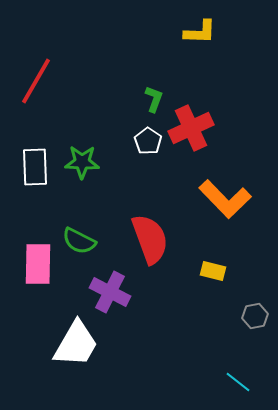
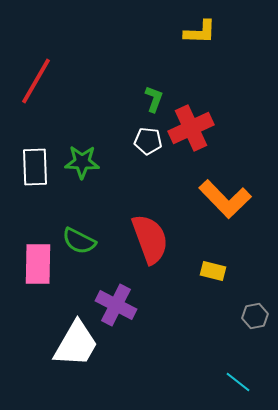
white pentagon: rotated 28 degrees counterclockwise
purple cross: moved 6 px right, 13 px down
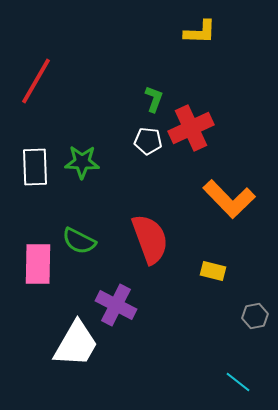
orange L-shape: moved 4 px right
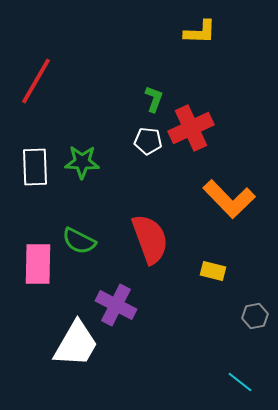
cyan line: moved 2 px right
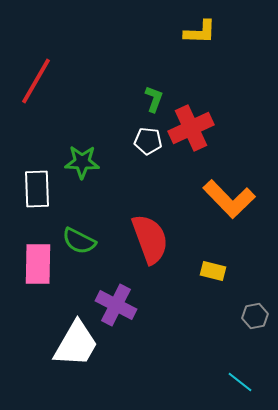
white rectangle: moved 2 px right, 22 px down
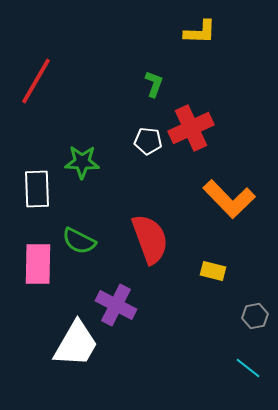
green L-shape: moved 15 px up
cyan line: moved 8 px right, 14 px up
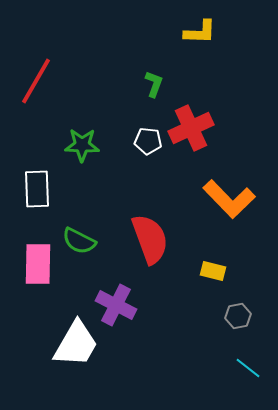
green star: moved 17 px up
gray hexagon: moved 17 px left
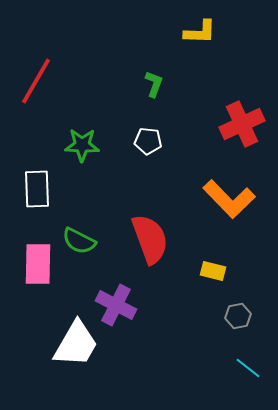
red cross: moved 51 px right, 4 px up
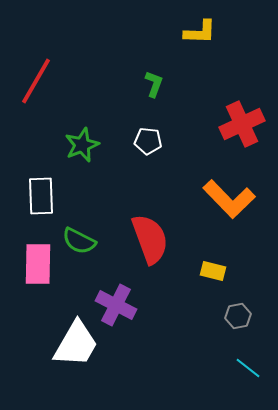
green star: rotated 24 degrees counterclockwise
white rectangle: moved 4 px right, 7 px down
